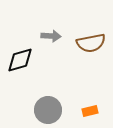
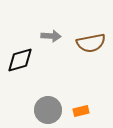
orange rectangle: moved 9 px left
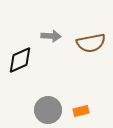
black diamond: rotated 8 degrees counterclockwise
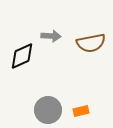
black diamond: moved 2 px right, 4 px up
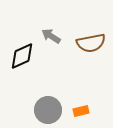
gray arrow: rotated 150 degrees counterclockwise
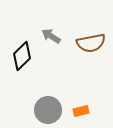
black diamond: rotated 20 degrees counterclockwise
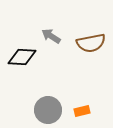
black diamond: moved 1 px down; rotated 48 degrees clockwise
orange rectangle: moved 1 px right
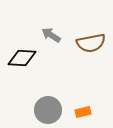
gray arrow: moved 1 px up
black diamond: moved 1 px down
orange rectangle: moved 1 px right, 1 px down
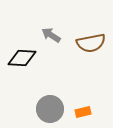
gray circle: moved 2 px right, 1 px up
